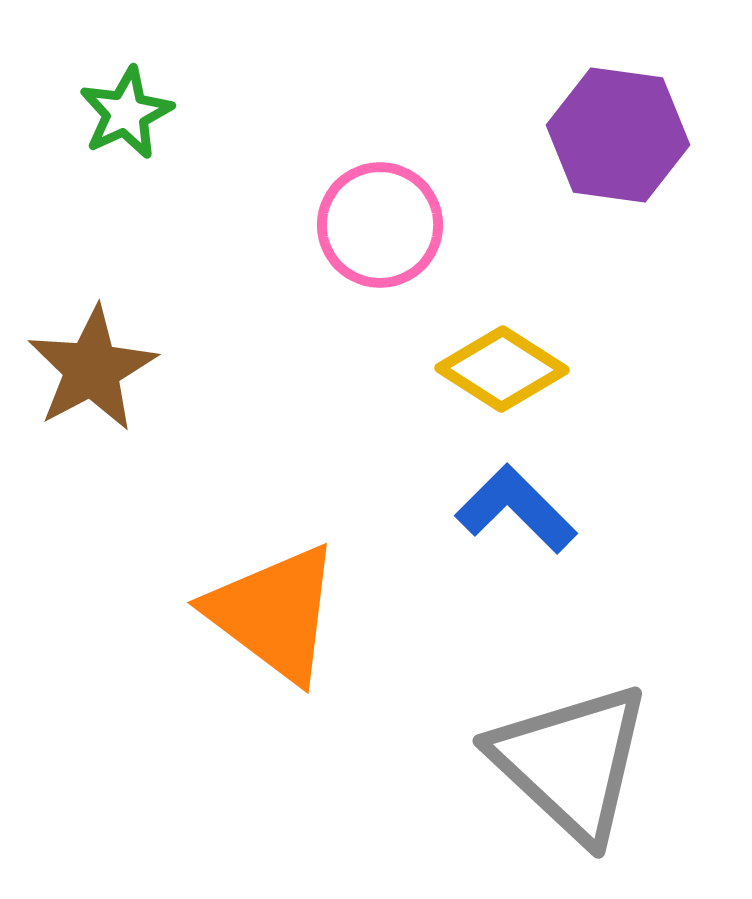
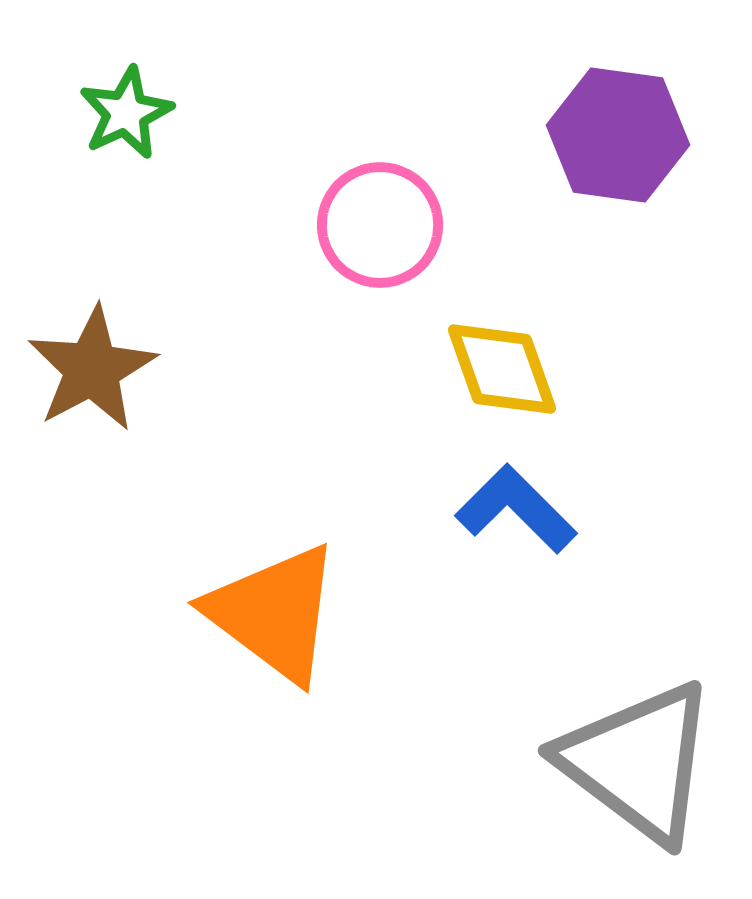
yellow diamond: rotated 38 degrees clockwise
gray triangle: moved 67 px right; rotated 6 degrees counterclockwise
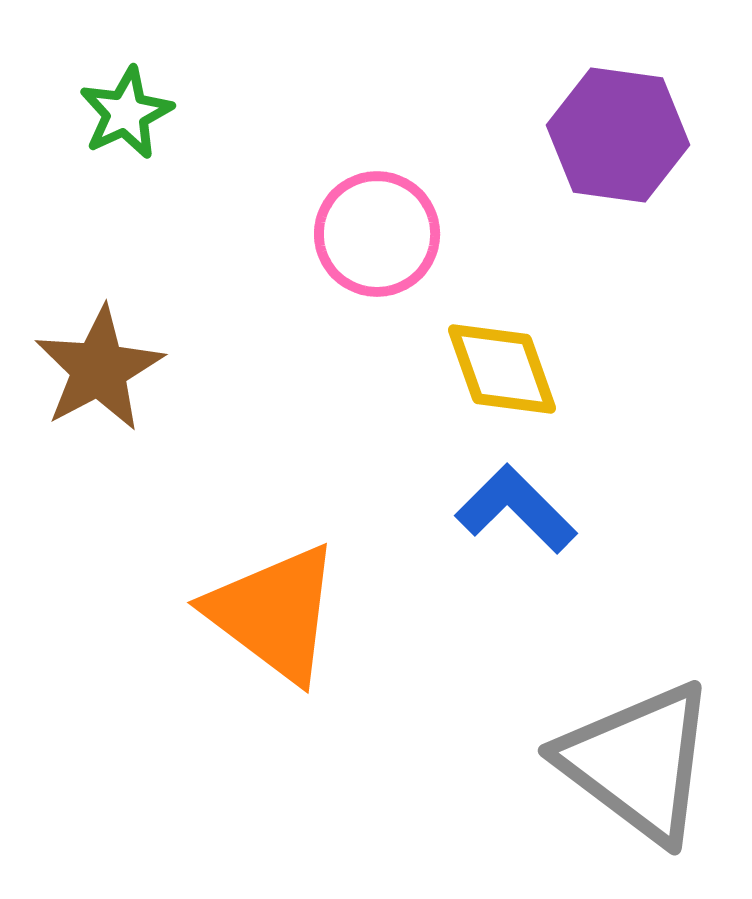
pink circle: moved 3 px left, 9 px down
brown star: moved 7 px right
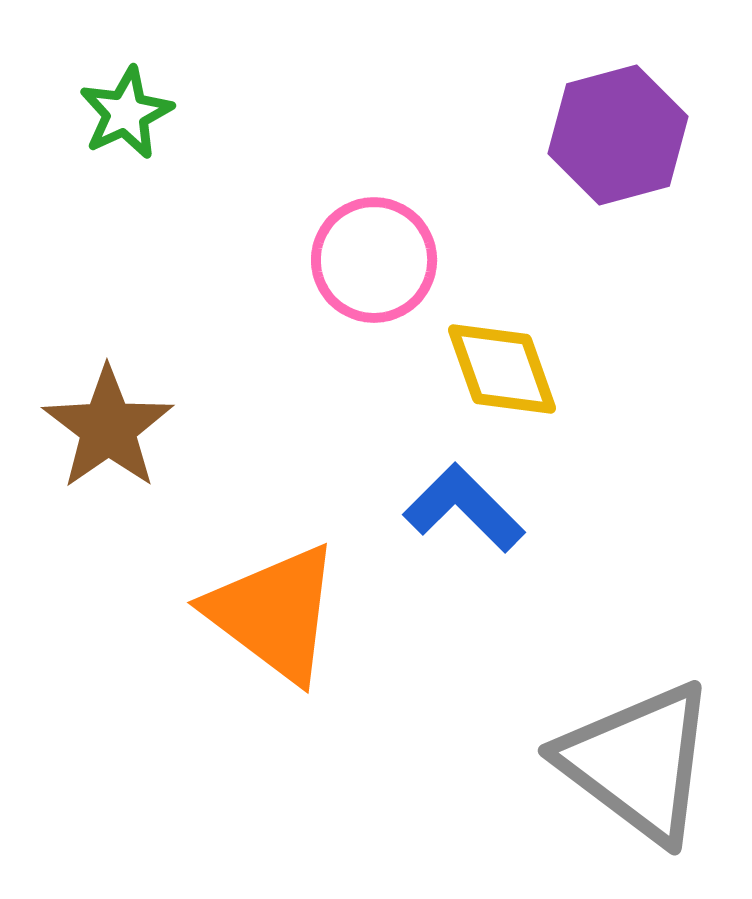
purple hexagon: rotated 23 degrees counterclockwise
pink circle: moved 3 px left, 26 px down
brown star: moved 9 px right, 59 px down; rotated 7 degrees counterclockwise
blue L-shape: moved 52 px left, 1 px up
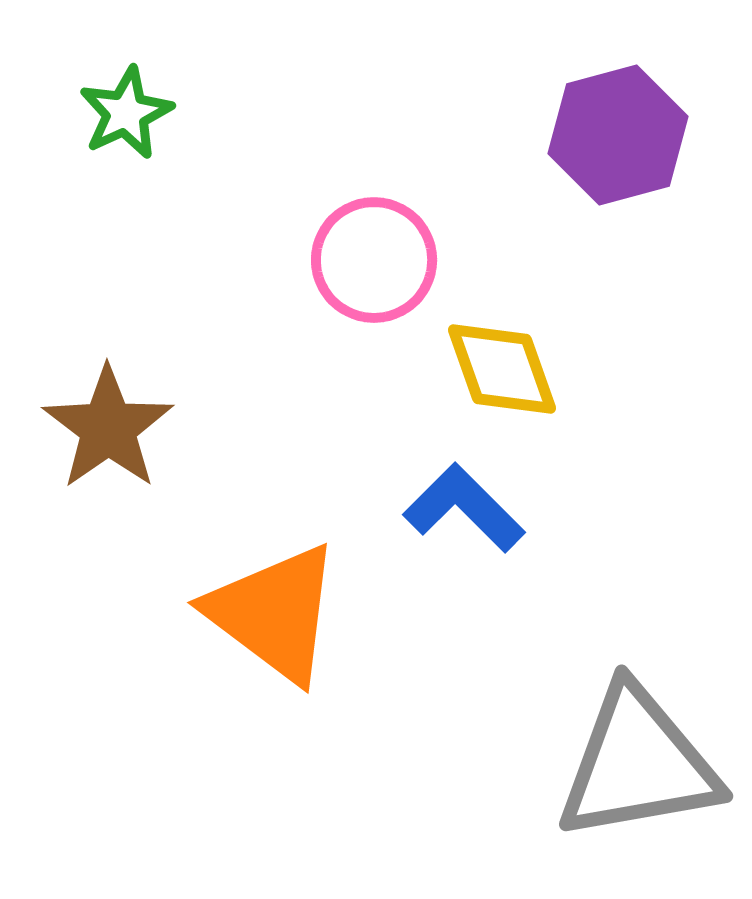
gray triangle: moved 2 px down; rotated 47 degrees counterclockwise
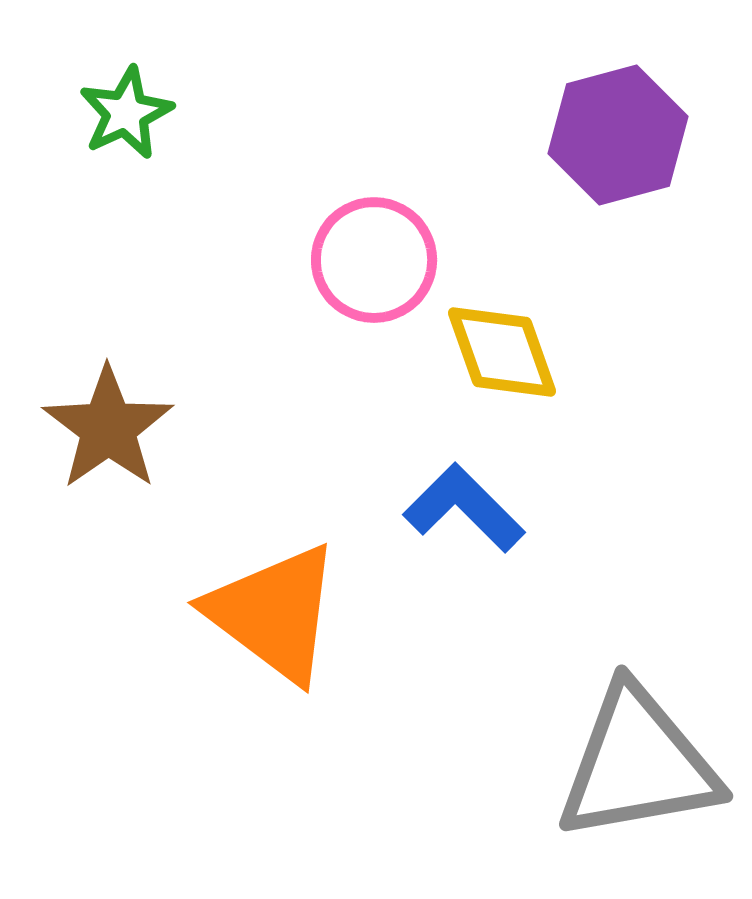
yellow diamond: moved 17 px up
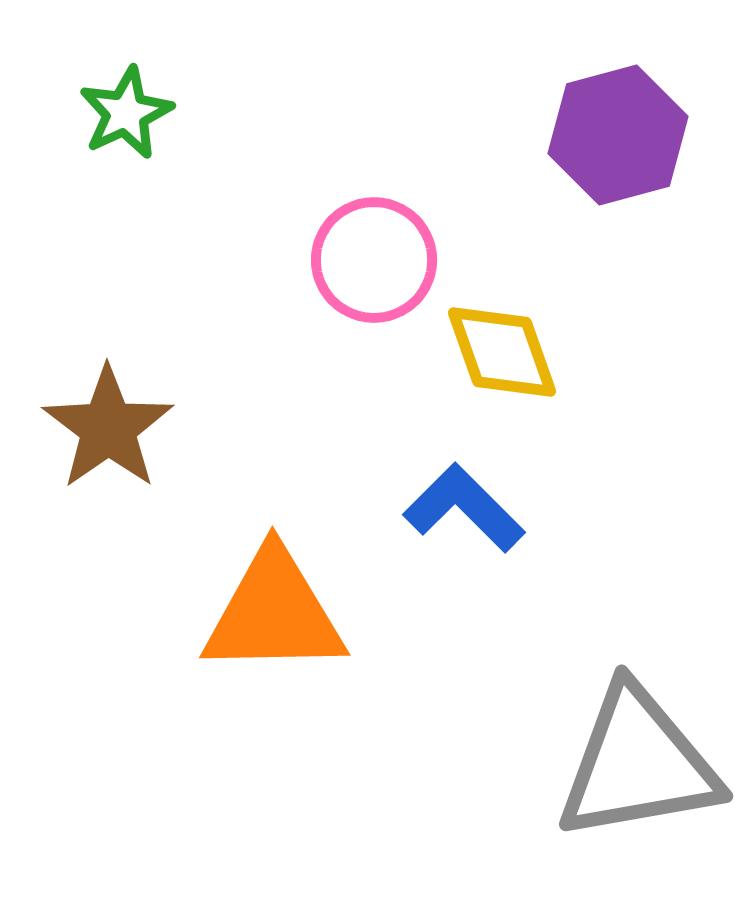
orange triangle: rotated 38 degrees counterclockwise
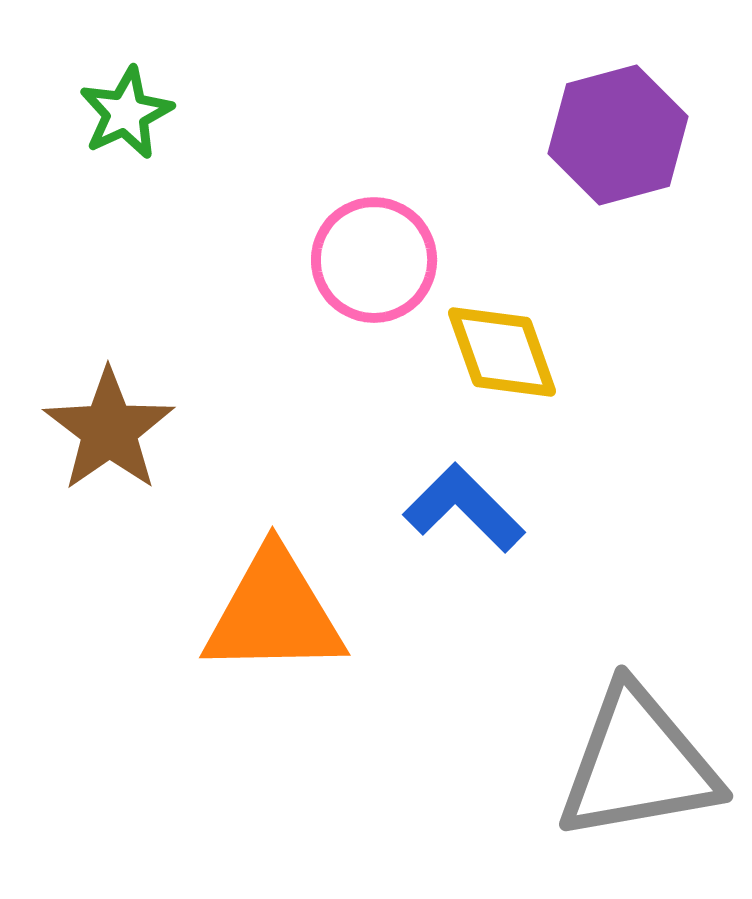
brown star: moved 1 px right, 2 px down
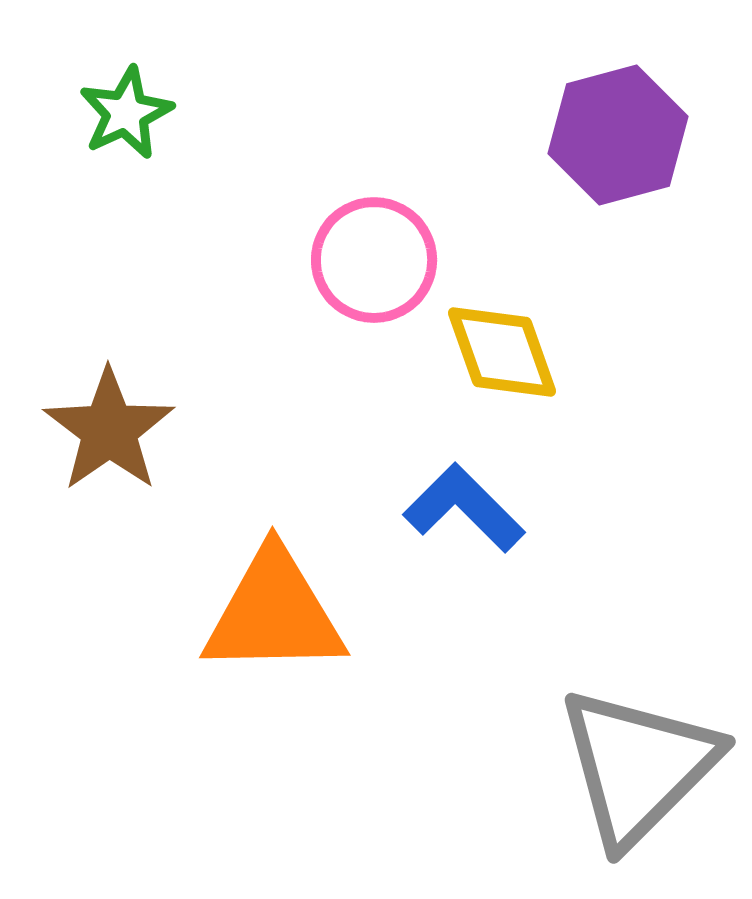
gray triangle: moved 2 px down; rotated 35 degrees counterclockwise
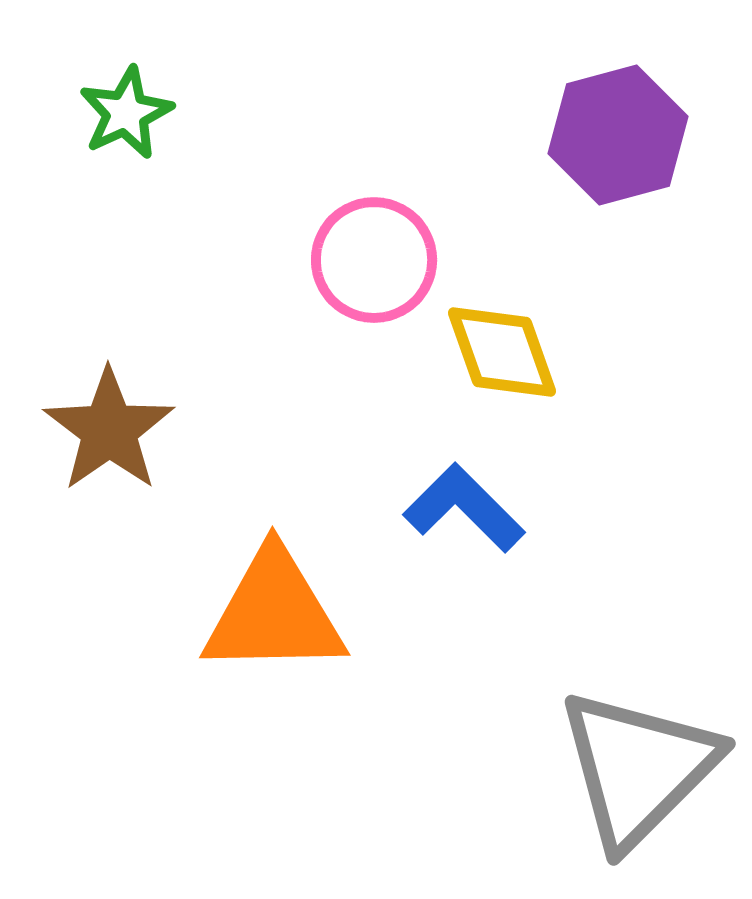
gray triangle: moved 2 px down
